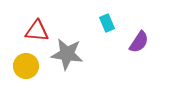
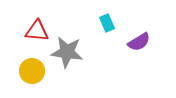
purple semicircle: rotated 25 degrees clockwise
gray star: moved 2 px up
yellow circle: moved 6 px right, 5 px down
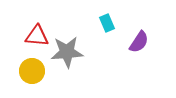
red triangle: moved 5 px down
purple semicircle: rotated 25 degrees counterclockwise
gray star: rotated 12 degrees counterclockwise
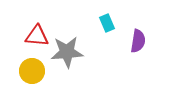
purple semicircle: moved 1 px left, 1 px up; rotated 25 degrees counterclockwise
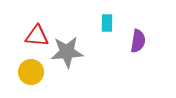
cyan rectangle: rotated 24 degrees clockwise
yellow circle: moved 1 px left, 1 px down
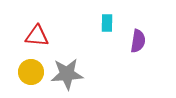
gray star: moved 22 px down
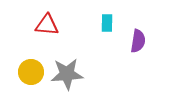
red triangle: moved 10 px right, 11 px up
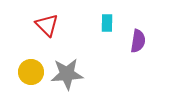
red triangle: rotated 40 degrees clockwise
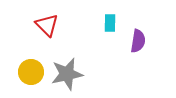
cyan rectangle: moved 3 px right
gray star: rotated 8 degrees counterclockwise
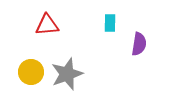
red triangle: rotated 50 degrees counterclockwise
purple semicircle: moved 1 px right, 3 px down
gray star: rotated 8 degrees counterclockwise
